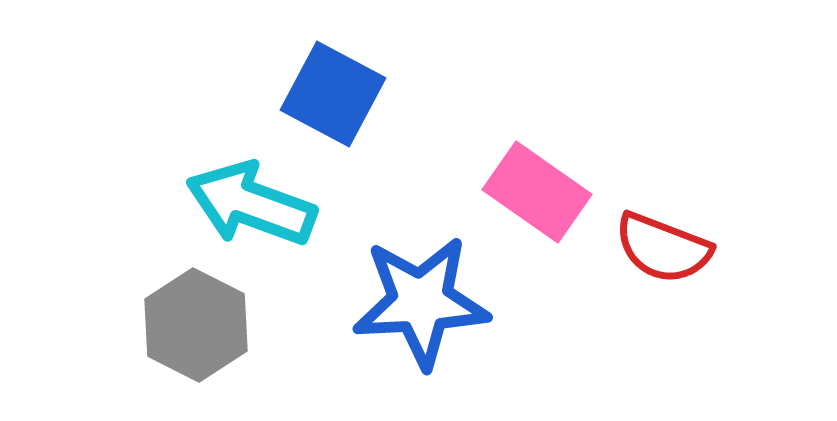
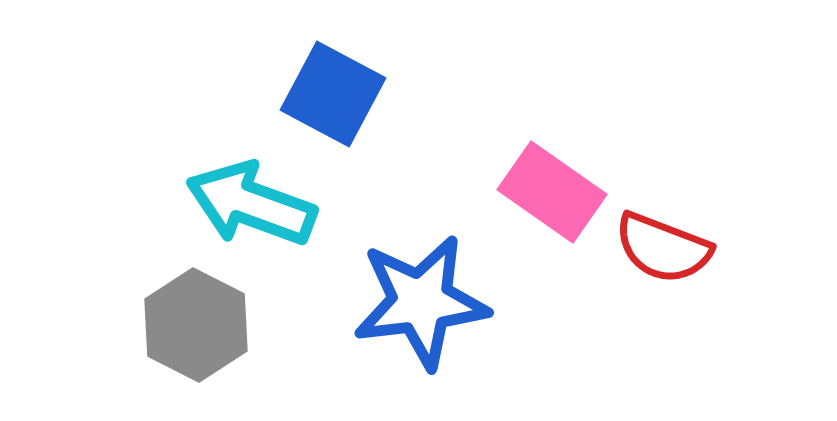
pink rectangle: moved 15 px right
blue star: rotated 4 degrees counterclockwise
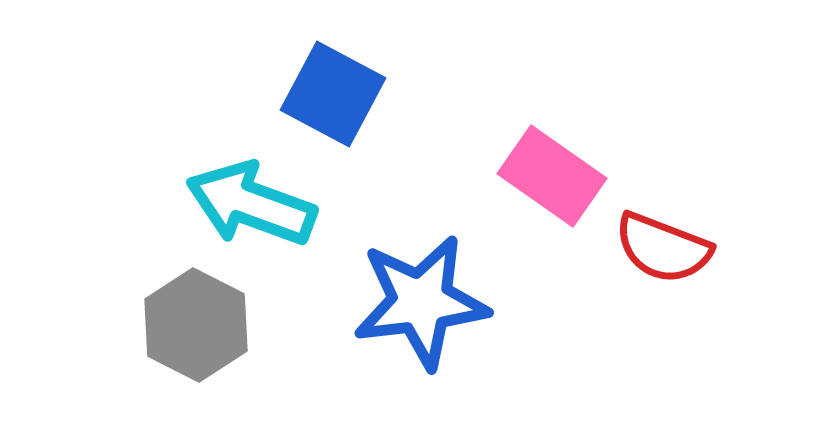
pink rectangle: moved 16 px up
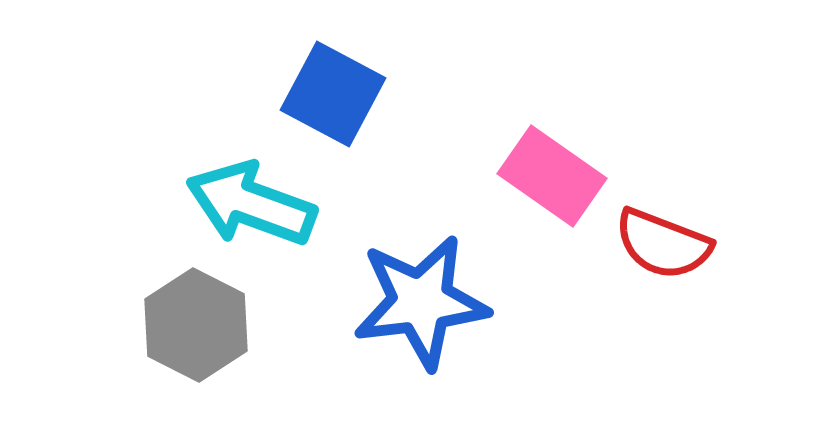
red semicircle: moved 4 px up
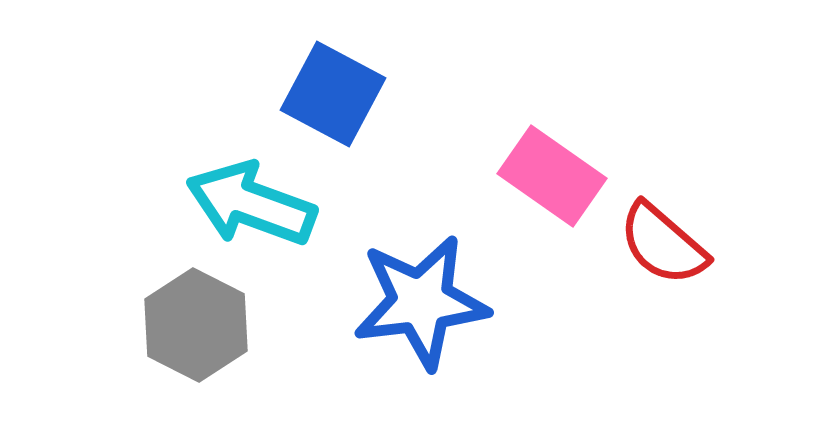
red semicircle: rotated 20 degrees clockwise
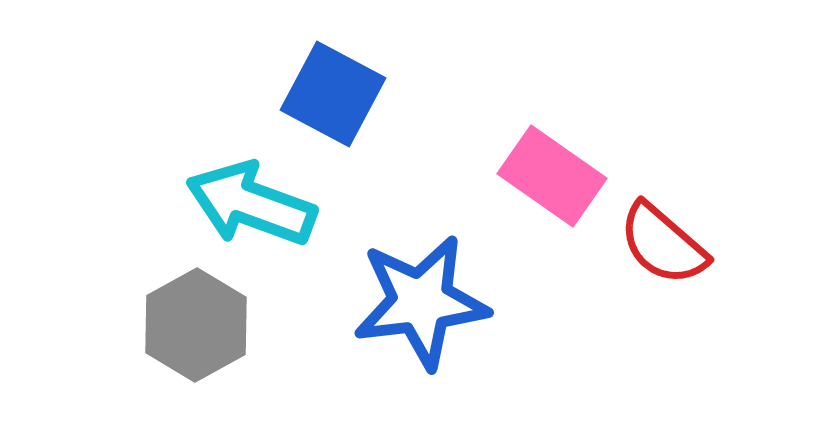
gray hexagon: rotated 4 degrees clockwise
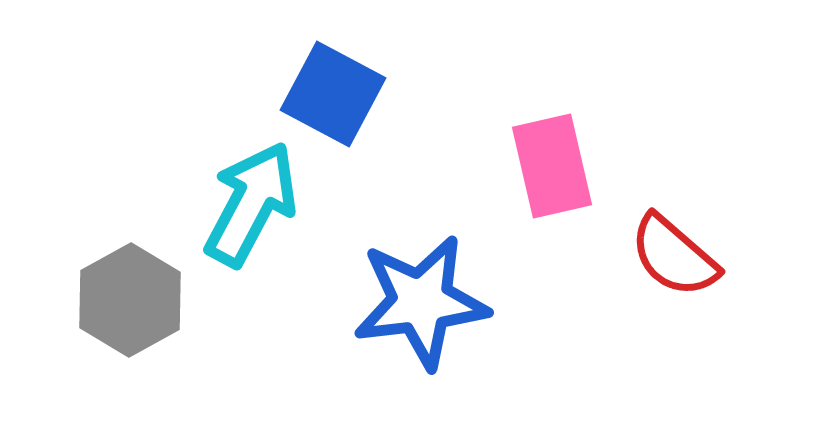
pink rectangle: moved 10 px up; rotated 42 degrees clockwise
cyan arrow: rotated 98 degrees clockwise
red semicircle: moved 11 px right, 12 px down
gray hexagon: moved 66 px left, 25 px up
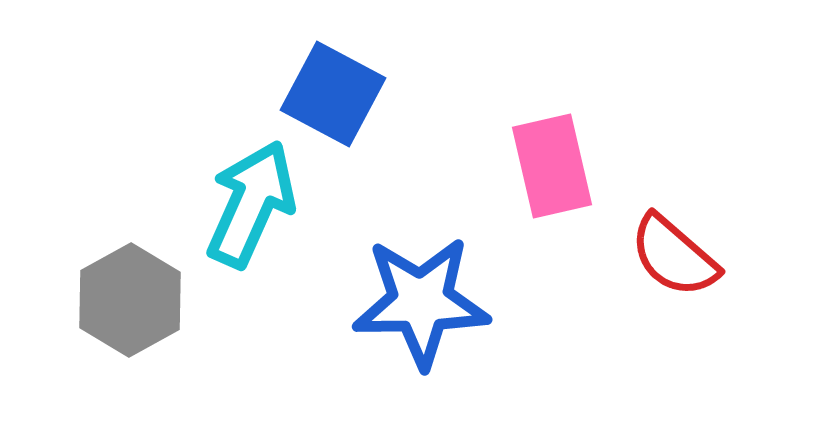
cyan arrow: rotated 4 degrees counterclockwise
blue star: rotated 6 degrees clockwise
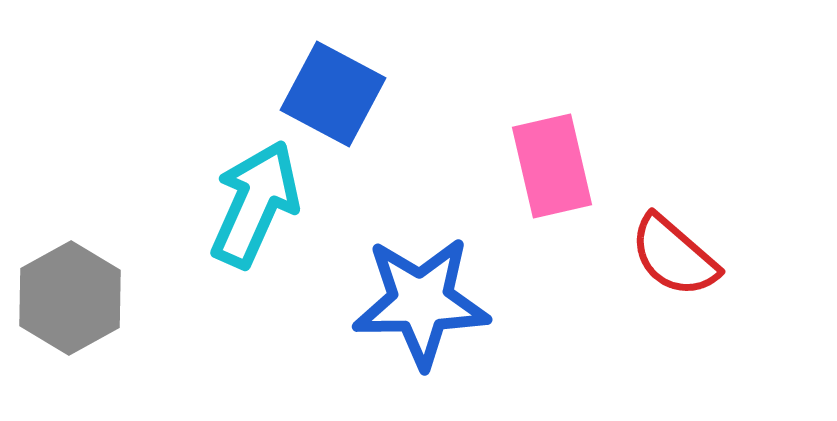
cyan arrow: moved 4 px right
gray hexagon: moved 60 px left, 2 px up
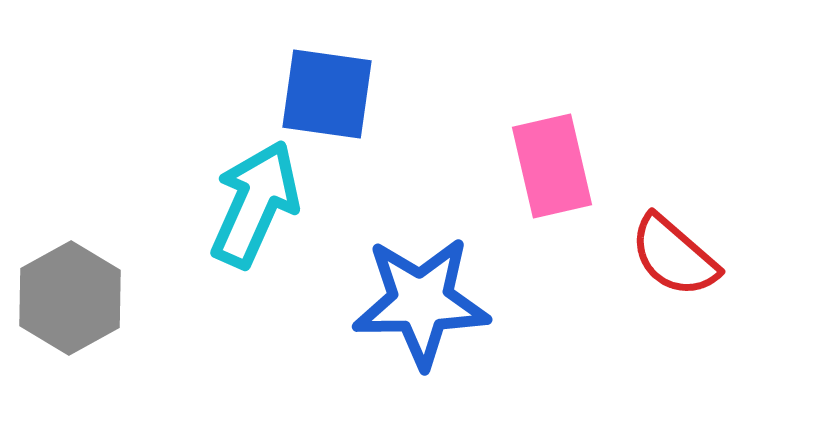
blue square: moved 6 px left; rotated 20 degrees counterclockwise
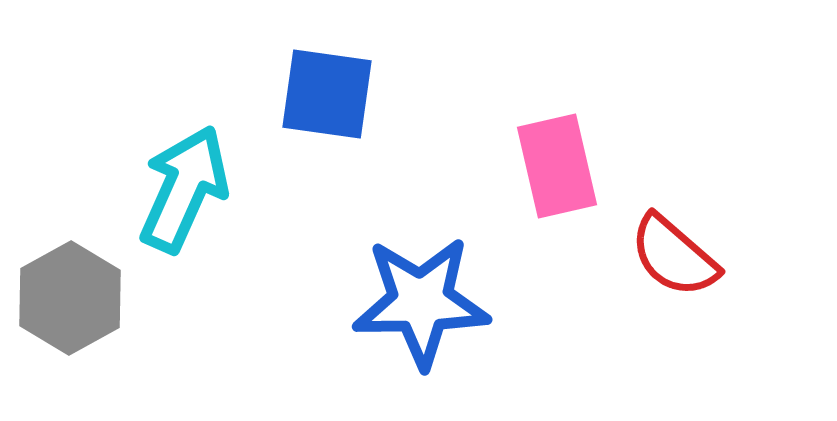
pink rectangle: moved 5 px right
cyan arrow: moved 71 px left, 15 px up
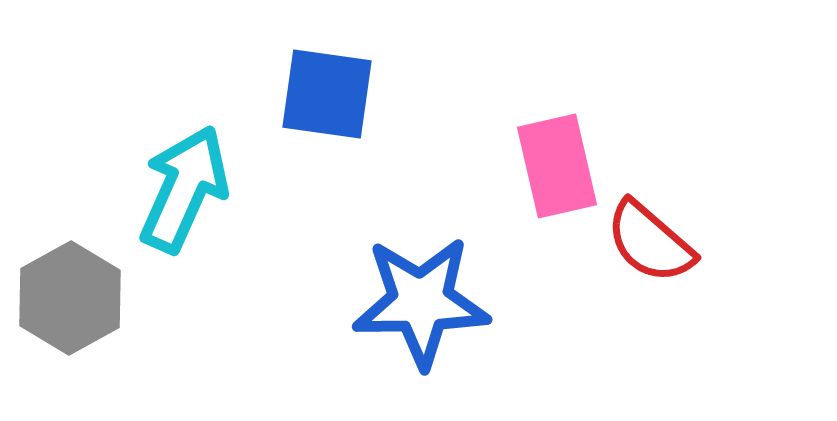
red semicircle: moved 24 px left, 14 px up
